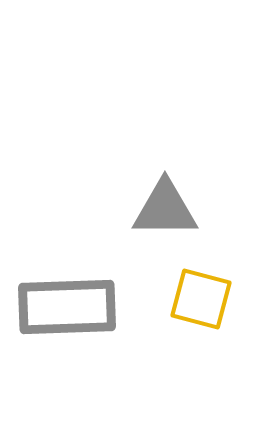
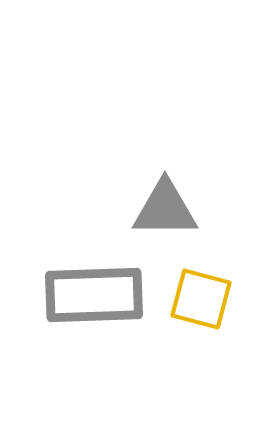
gray rectangle: moved 27 px right, 12 px up
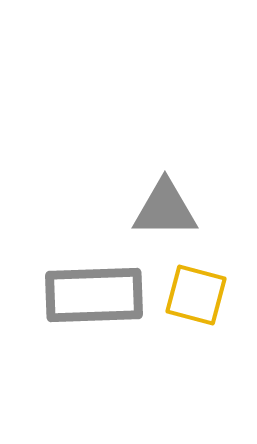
yellow square: moved 5 px left, 4 px up
